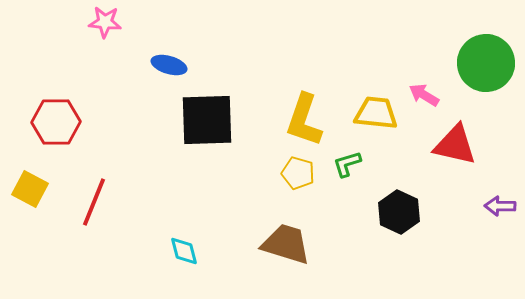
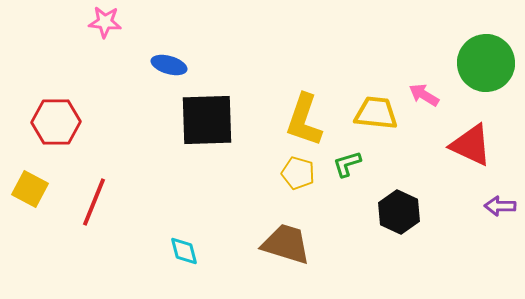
red triangle: moved 16 px right; rotated 12 degrees clockwise
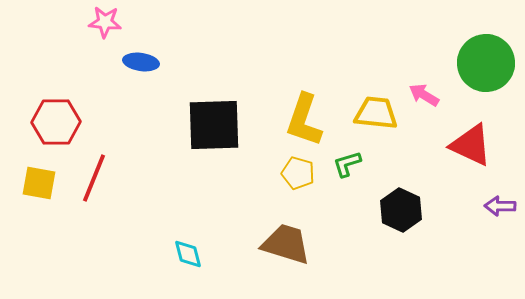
blue ellipse: moved 28 px left, 3 px up; rotated 8 degrees counterclockwise
black square: moved 7 px right, 5 px down
yellow square: moved 9 px right, 6 px up; rotated 18 degrees counterclockwise
red line: moved 24 px up
black hexagon: moved 2 px right, 2 px up
cyan diamond: moved 4 px right, 3 px down
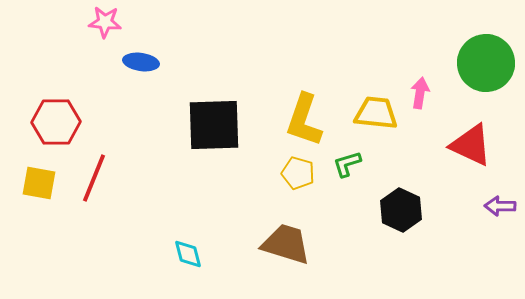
pink arrow: moved 4 px left, 2 px up; rotated 68 degrees clockwise
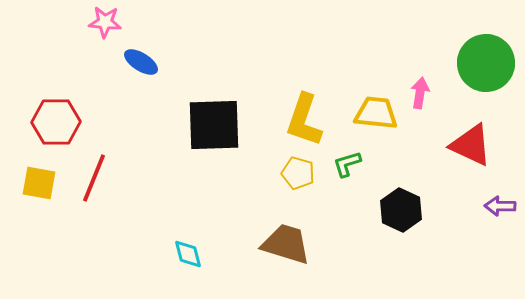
blue ellipse: rotated 24 degrees clockwise
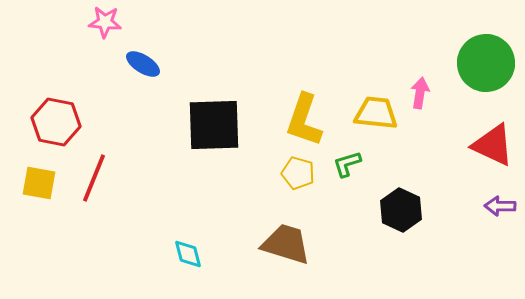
blue ellipse: moved 2 px right, 2 px down
red hexagon: rotated 12 degrees clockwise
red triangle: moved 22 px right
